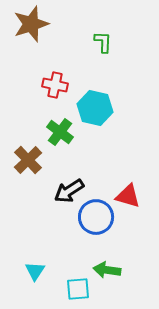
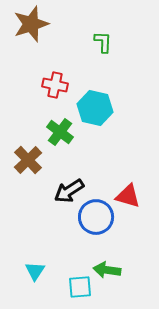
cyan square: moved 2 px right, 2 px up
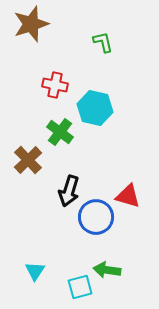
green L-shape: rotated 15 degrees counterclockwise
black arrow: rotated 40 degrees counterclockwise
cyan square: rotated 10 degrees counterclockwise
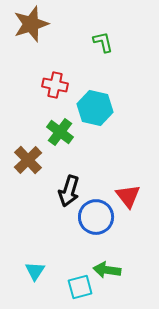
red triangle: rotated 36 degrees clockwise
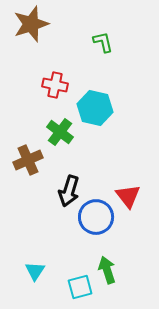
brown cross: rotated 20 degrees clockwise
green arrow: rotated 64 degrees clockwise
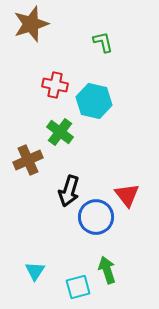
cyan hexagon: moved 1 px left, 7 px up
red triangle: moved 1 px left, 1 px up
cyan square: moved 2 px left
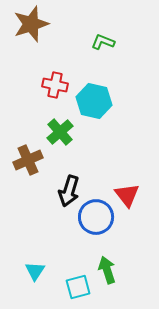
green L-shape: rotated 55 degrees counterclockwise
green cross: rotated 12 degrees clockwise
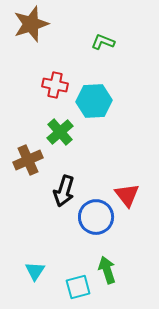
cyan hexagon: rotated 16 degrees counterclockwise
black arrow: moved 5 px left
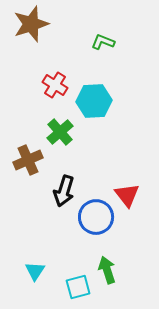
red cross: rotated 20 degrees clockwise
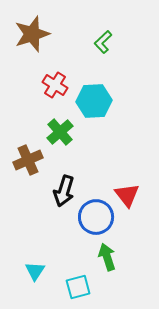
brown star: moved 1 px right, 10 px down
green L-shape: rotated 65 degrees counterclockwise
green arrow: moved 13 px up
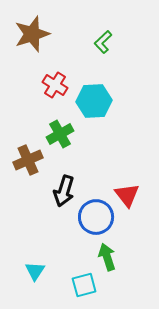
green cross: moved 2 px down; rotated 12 degrees clockwise
cyan square: moved 6 px right, 2 px up
